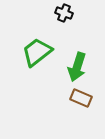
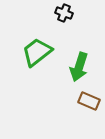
green arrow: moved 2 px right
brown rectangle: moved 8 px right, 3 px down
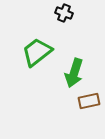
green arrow: moved 5 px left, 6 px down
brown rectangle: rotated 35 degrees counterclockwise
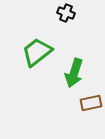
black cross: moved 2 px right
brown rectangle: moved 2 px right, 2 px down
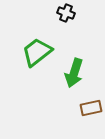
brown rectangle: moved 5 px down
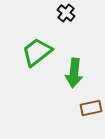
black cross: rotated 18 degrees clockwise
green arrow: rotated 12 degrees counterclockwise
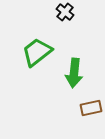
black cross: moved 1 px left, 1 px up
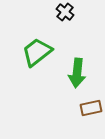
green arrow: moved 3 px right
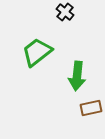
green arrow: moved 3 px down
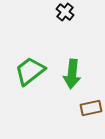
green trapezoid: moved 7 px left, 19 px down
green arrow: moved 5 px left, 2 px up
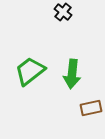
black cross: moved 2 px left
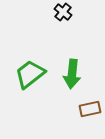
green trapezoid: moved 3 px down
brown rectangle: moved 1 px left, 1 px down
